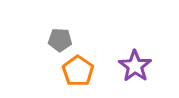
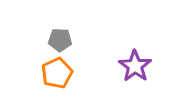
orange pentagon: moved 21 px left, 2 px down; rotated 12 degrees clockwise
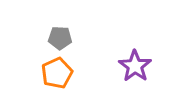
gray pentagon: moved 2 px up
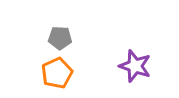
purple star: rotated 16 degrees counterclockwise
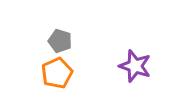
gray pentagon: moved 3 px down; rotated 15 degrees clockwise
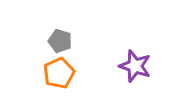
orange pentagon: moved 2 px right
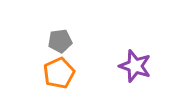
gray pentagon: rotated 25 degrees counterclockwise
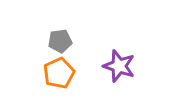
purple star: moved 16 px left
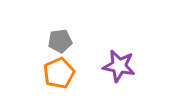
purple star: rotated 8 degrees counterclockwise
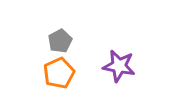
gray pentagon: rotated 20 degrees counterclockwise
